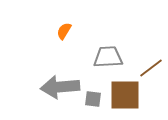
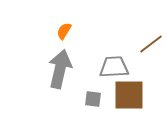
gray trapezoid: moved 6 px right, 10 px down
brown line: moved 24 px up
gray arrow: moved 18 px up; rotated 108 degrees clockwise
brown square: moved 4 px right
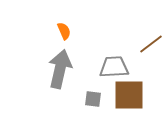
orange semicircle: rotated 126 degrees clockwise
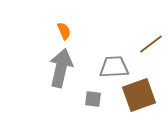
gray arrow: moved 1 px right, 1 px up
brown square: moved 10 px right; rotated 20 degrees counterclockwise
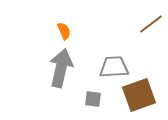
brown line: moved 20 px up
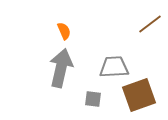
brown line: moved 1 px left
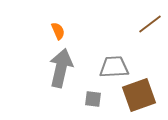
orange semicircle: moved 6 px left
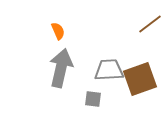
gray trapezoid: moved 5 px left, 3 px down
brown square: moved 1 px right, 16 px up
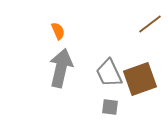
gray trapezoid: moved 3 px down; rotated 112 degrees counterclockwise
gray square: moved 17 px right, 8 px down
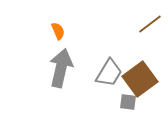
gray trapezoid: rotated 124 degrees counterclockwise
brown square: rotated 16 degrees counterclockwise
gray square: moved 18 px right, 5 px up
